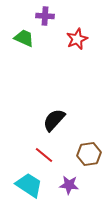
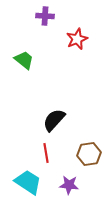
green trapezoid: moved 22 px down; rotated 15 degrees clockwise
red line: moved 2 px right, 2 px up; rotated 42 degrees clockwise
cyan trapezoid: moved 1 px left, 3 px up
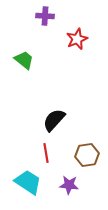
brown hexagon: moved 2 px left, 1 px down
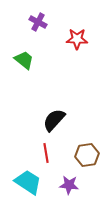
purple cross: moved 7 px left, 6 px down; rotated 24 degrees clockwise
red star: rotated 25 degrees clockwise
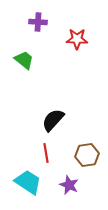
purple cross: rotated 24 degrees counterclockwise
black semicircle: moved 1 px left
purple star: rotated 18 degrees clockwise
